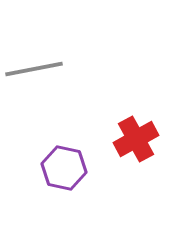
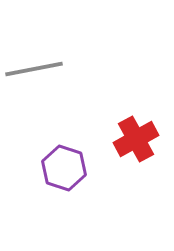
purple hexagon: rotated 6 degrees clockwise
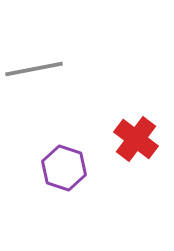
red cross: rotated 24 degrees counterclockwise
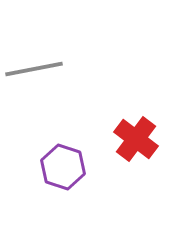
purple hexagon: moved 1 px left, 1 px up
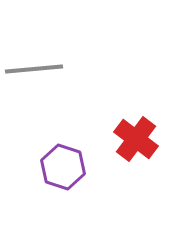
gray line: rotated 6 degrees clockwise
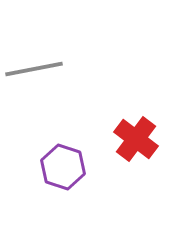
gray line: rotated 6 degrees counterclockwise
